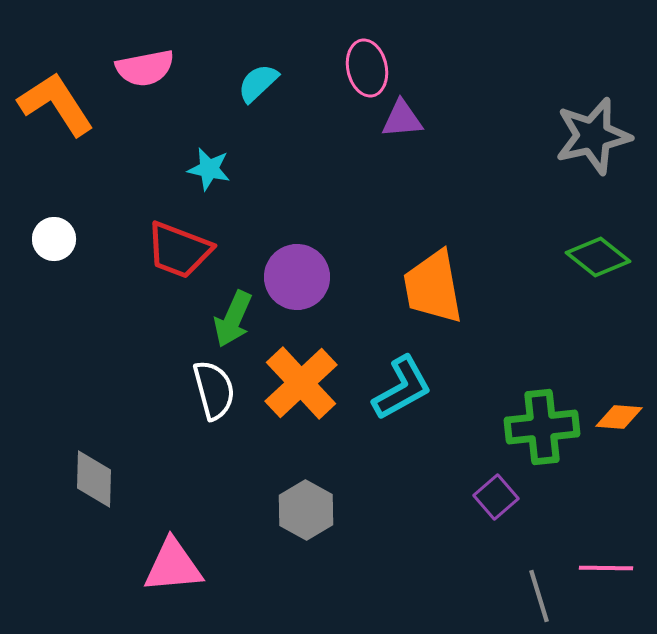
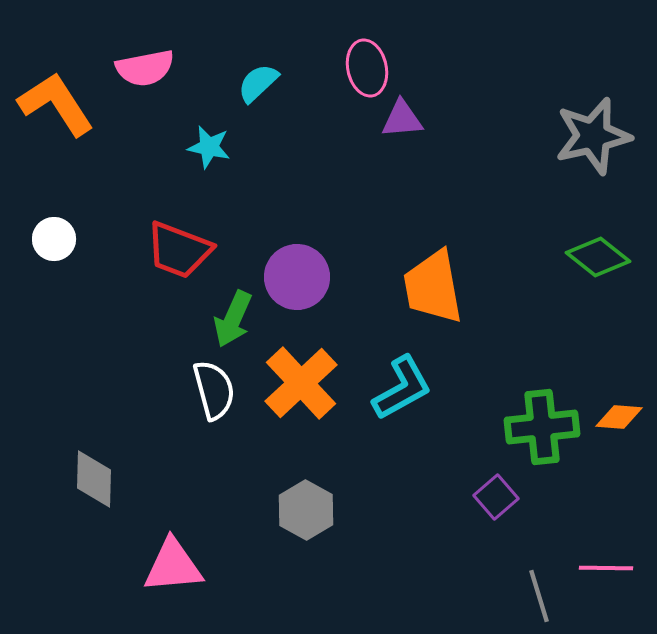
cyan star: moved 22 px up
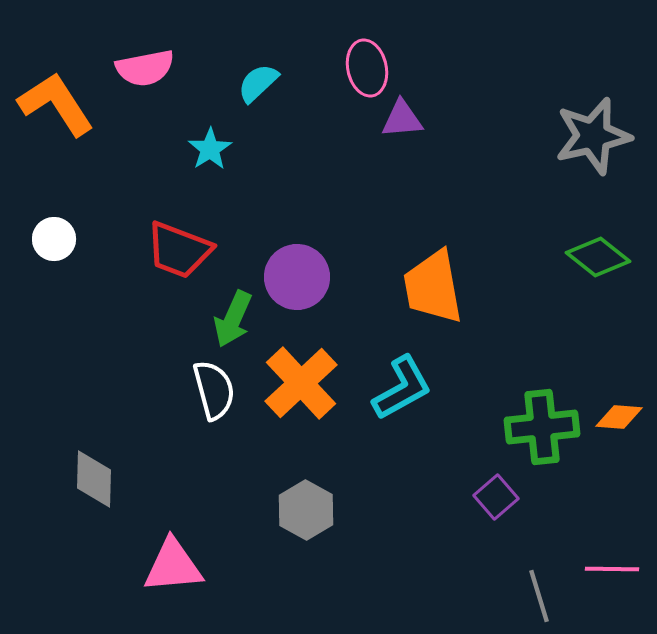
cyan star: moved 1 px right, 2 px down; rotated 27 degrees clockwise
pink line: moved 6 px right, 1 px down
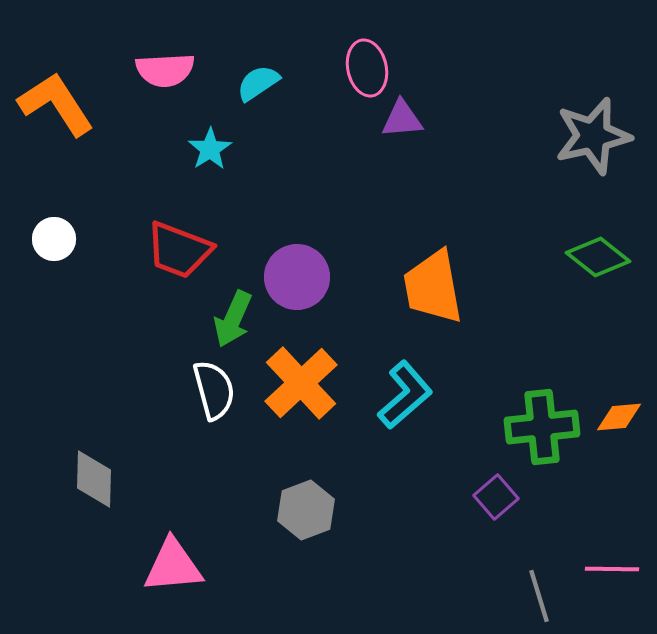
pink semicircle: moved 20 px right, 2 px down; rotated 8 degrees clockwise
cyan semicircle: rotated 9 degrees clockwise
cyan L-shape: moved 3 px right, 7 px down; rotated 12 degrees counterclockwise
orange diamond: rotated 9 degrees counterclockwise
gray hexagon: rotated 10 degrees clockwise
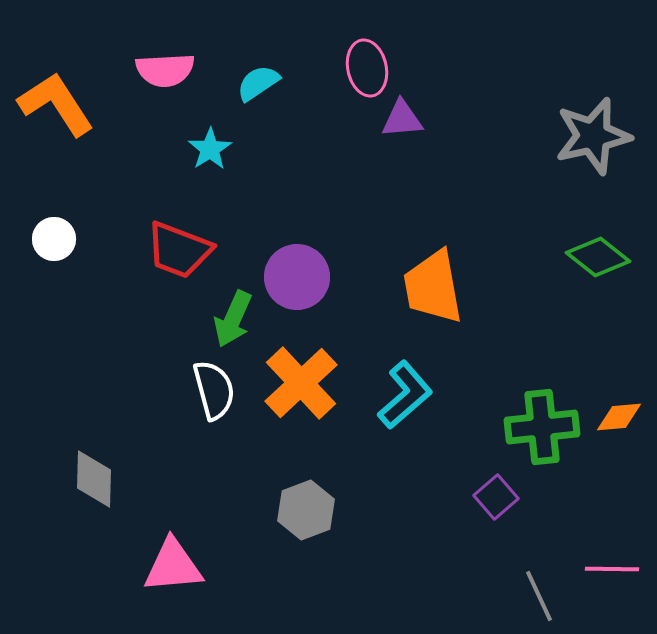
gray line: rotated 8 degrees counterclockwise
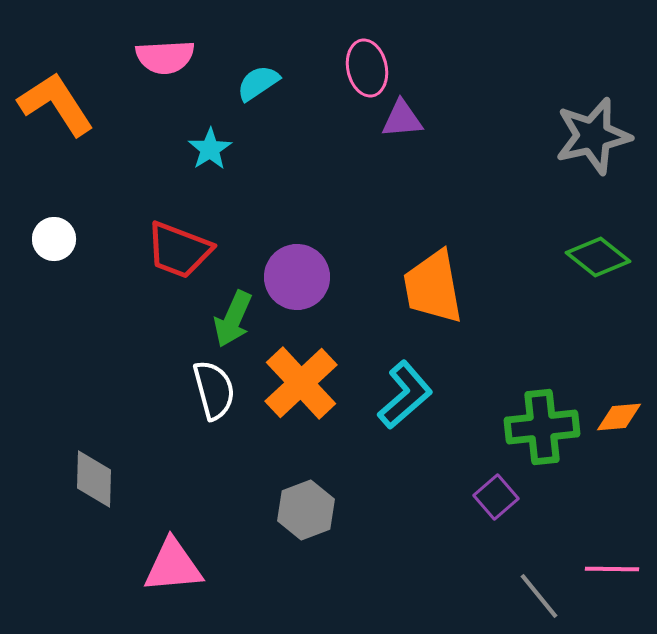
pink semicircle: moved 13 px up
gray line: rotated 14 degrees counterclockwise
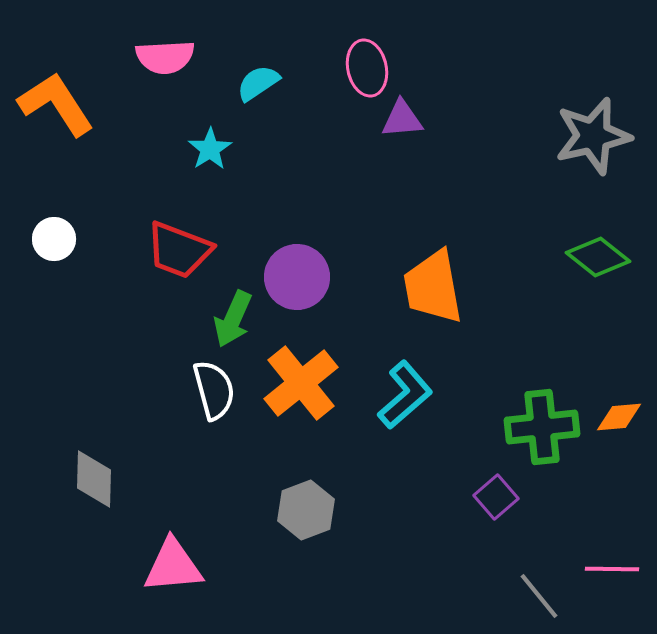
orange cross: rotated 4 degrees clockwise
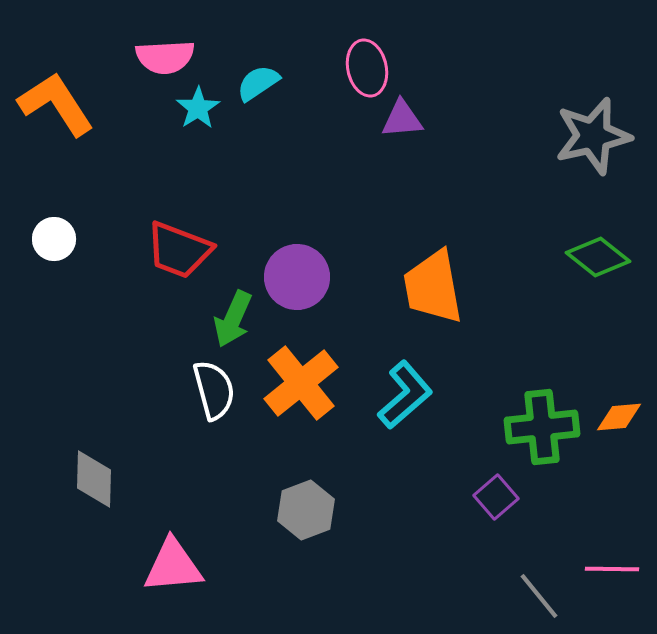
cyan star: moved 12 px left, 41 px up
